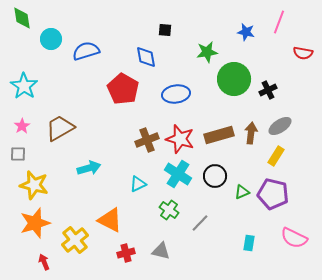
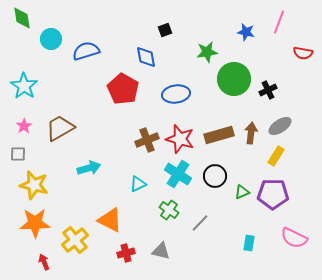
black square: rotated 24 degrees counterclockwise
pink star: moved 2 px right
purple pentagon: rotated 12 degrees counterclockwise
orange star: rotated 16 degrees clockwise
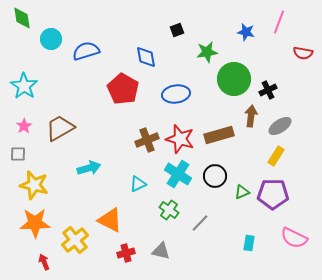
black square: moved 12 px right
brown arrow: moved 17 px up
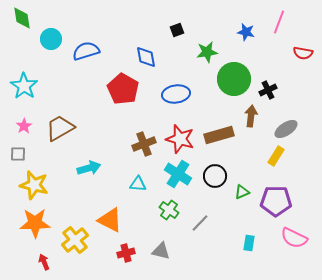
gray ellipse: moved 6 px right, 3 px down
brown cross: moved 3 px left, 4 px down
cyan triangle: rotated 30 degrees clockwise
purple pentagon: moved 3 px right, 7 px down
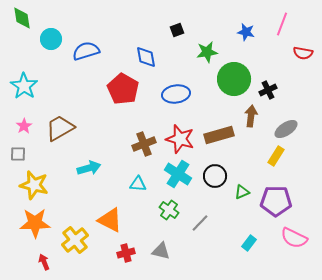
pink line: moved 3 px right, 2 px down
cyan rectangle: rotated 28 degrees clockwise
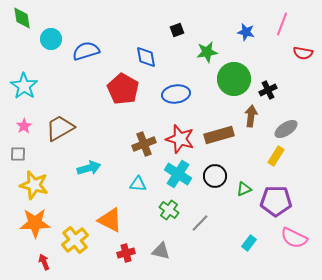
green triangle: moved 2 px right, 3 px up
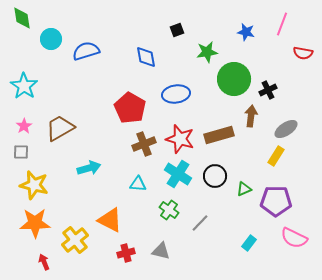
red pentagon: moved 7 px right, 19 px down
gray square: moved 3 px right, 2 px up
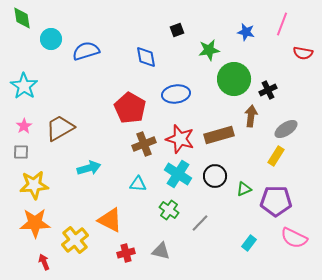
green star: moved 2 px right, 2 px up
yellow star: rotated 20 degrees counterclockwise
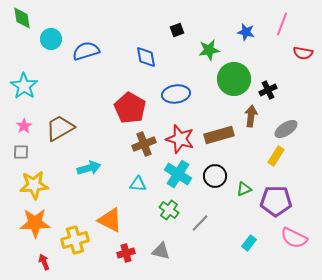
yellow cross: rotated 24 degrees clockwise
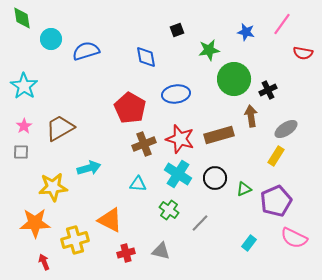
pink line: rotated 15 degrees clockwise
brown arrow: rotated 15 degrees counterclockwise
black circle: moved 2 px down
yellow star: moved 19 px right, 2 px down
purple pentagon: rotated 24 degrees counterclockwise
